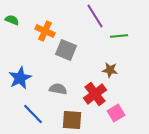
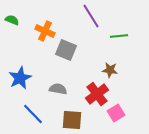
purple line: moved 4 px left
red cross: moved 2 px right
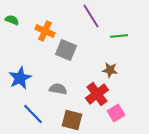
brown square: rotated 10 degrees clockwise
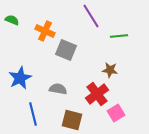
blue line: rotated 30 degrees clockwise
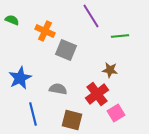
green line: moved 1 px right
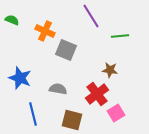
blue star: rotated 25 degrees counterclockwise
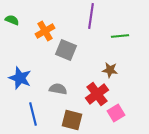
purple line: rotated 40 degrees clockwise
orange cross: rotated 36 degrees clockwise
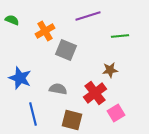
purple line: moved 3 px left; rotated 65 degrees clockwise
brown star: rotated 14 degrees counterclockwise
red cross: moved 2 px left, 1 px up
